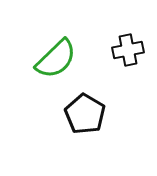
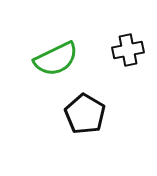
green semicircle: rotated 18 degrees clockwise
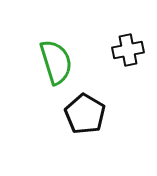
green semicircle: moved 3 px down; rotated 81 degrees counterclockwise
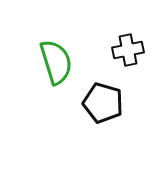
black pentagon: moved 18 px right, 11 px up; rotated 15 degrees counterclockwise
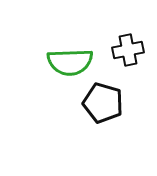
green semicircle: moved 14 px right; rotated 105 degrees clockwise
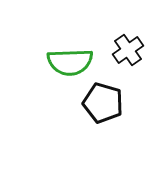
black cross: rotated 24 degrees counterclockwise
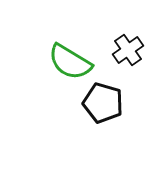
green semicircle: rotated 33 degrees clockwise
